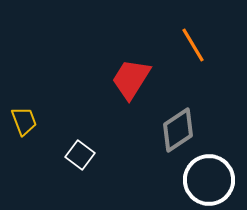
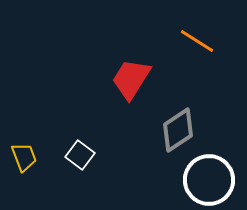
orange line: moved 4 px right, 4 px up; rotated 27 degrees counterclockwise
yellow trapezoid: moved 36 px down
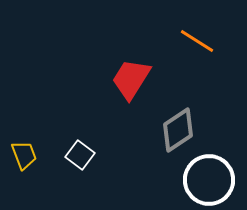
yellow trapezoid: moved 2 px up
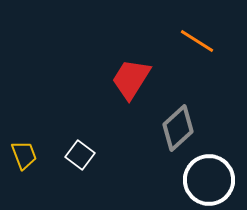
gray diamond: moved 2 px up; rotated 9 degrees counterclockwise
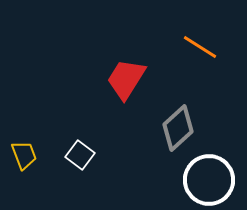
orange line: moved 3 px right, 6 px down
red trapezoid: moved 5 px left
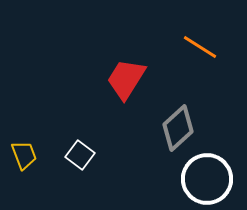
white circle: moved 2 px left, 1 px up
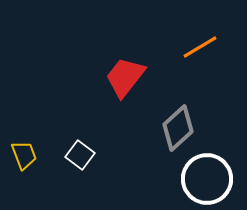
orange line: rotated 63 degrees counterclockwise
red trapezoid: moved 1 px left, 2 px up; rotated 6 degrees clockwise
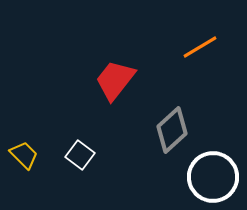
red trapezoid: moved 10 px left, 3 px down
gray diamond: moved 6 px left, 2 px down
yellow trapezoid: rotated 24 degrees counterclockwise
white circle: moved 6 px right, 2 px up
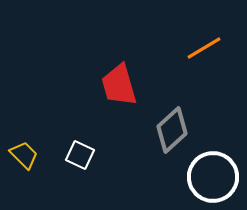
orange line: moved 4 px right, 1 px down
red trapezoid: moved 4 px right, 5 px down; rotated 54 degrees counterclockwise
white square: rotated 12 degrees counterclockwise
